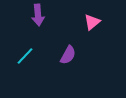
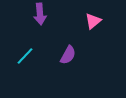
purple arrow: moved 2 px right, 1 px up
pink triangle: moved 1 px right, 1 px up
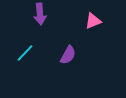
pink triangle: rotated 18 degrees clockwise
cyan line: moved 3 px up
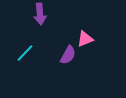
pink triangle: moved 8 px left, 18 px down
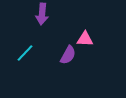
purple arrow: moved 2 px right; rotated 10 degrees clockwise
pink triangle: rotated 24 degrees clockwise
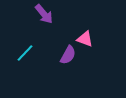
purple arrow: moved 2 px right; rotated 45 degrees counterclockwise
pink triangle: rotated 18 degrees clockwise
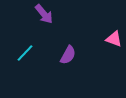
pink triangle: moved 29 px right
